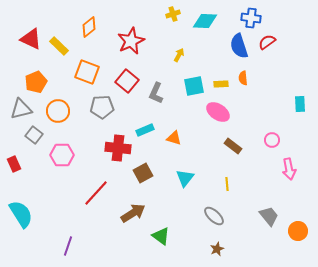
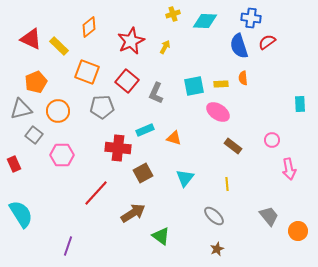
yellow arrow at (179, 55): moved 14 px left, 8 px up
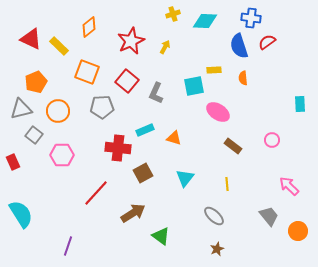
yellow rectangle at (221, 84): moved 7 px left, 14 px up
red rectangle at (14, 164): moved 1 px left, 2 px up
pink arrow at (289, 169): moved 17 px down; rotated 145 degrees clockwise
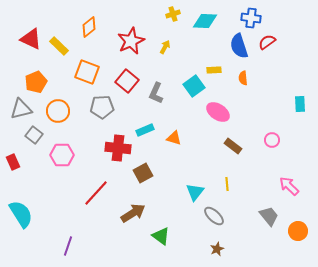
cyan square at (194, 86): rotated 25 degrees counterclockwise
cyan triangle at (185, 178): moved 10 px right, 14 px down
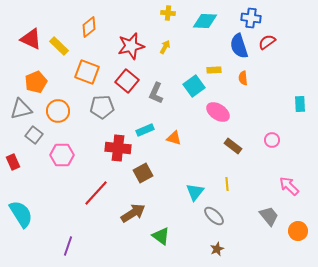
yellow cross at (173, 14): moved 5 px left, 1 px up; rotated 24 degrees clockwise
red star at (131, 41): moved 5 px down; rotated 12 degrees clockwise
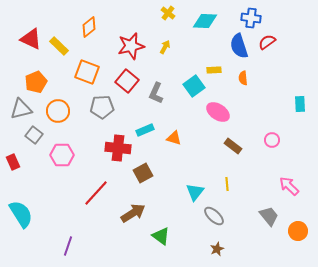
yellow cross at (168, 13): rotated 32 degrees clockwise
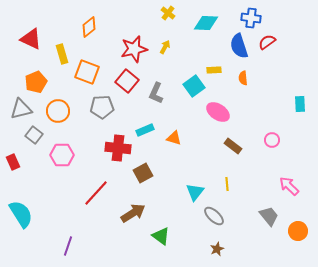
cyan diamond at (205, 21): moved 1 px right, 2 px down
yellow rectangle at (59, 46): moved 3 px right, 8 px down; rotated 30 degrees clockwise
red star at (131, 46): moved 3 px right, 3 px down
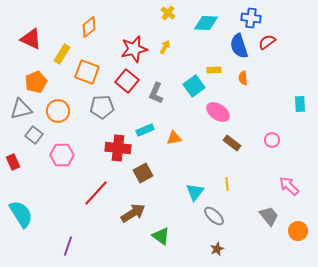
yellow rectangle at (62, 54): rotated 48 degrees clockwise
orange triangle at (174, 138): rotated 28 degrees counterclockwise
brown rectangle at (233, 146): moved 1 px left, 3 px up
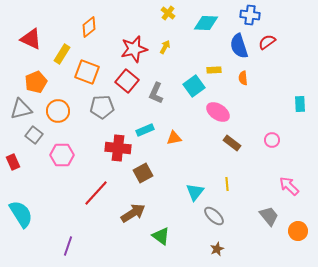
blue cross at (251, 18): moved 1 px left, 3 px up
